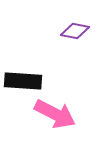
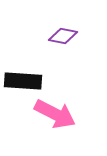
purple diamond: moved 12 px left, 5 px down
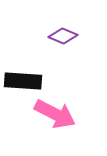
purple diamond: rotated 12 degrees clockwise
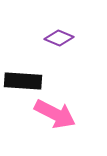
purple diamond: moved 4 px left, 2 px down
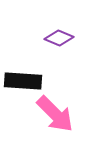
pink arrow: rotated 18 degrees clockwise
